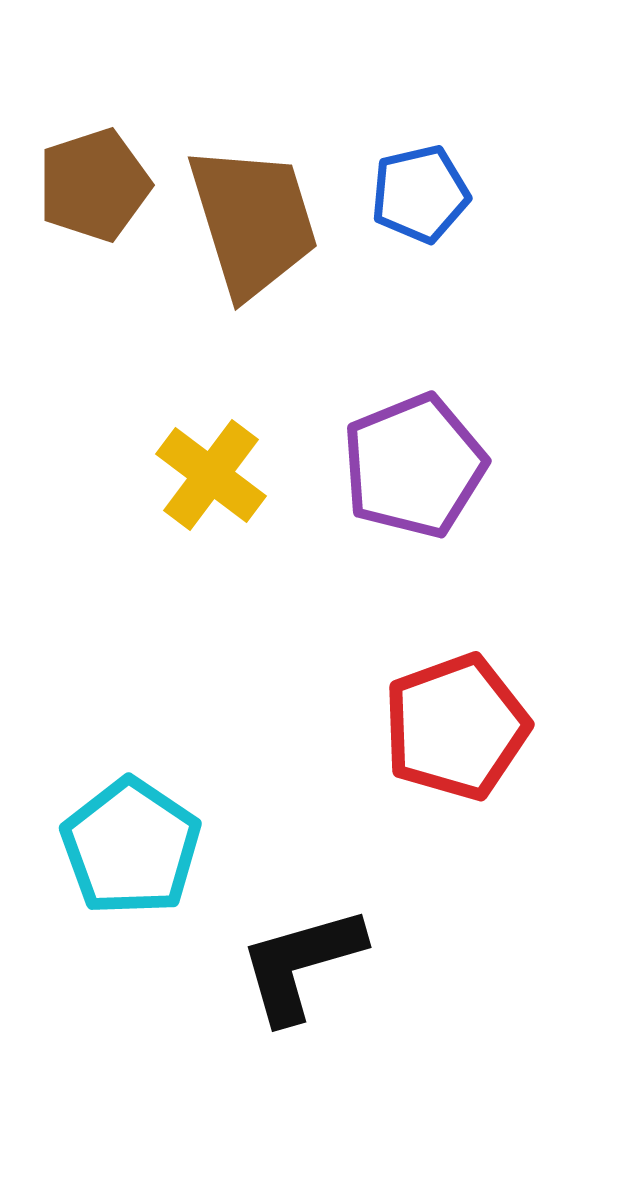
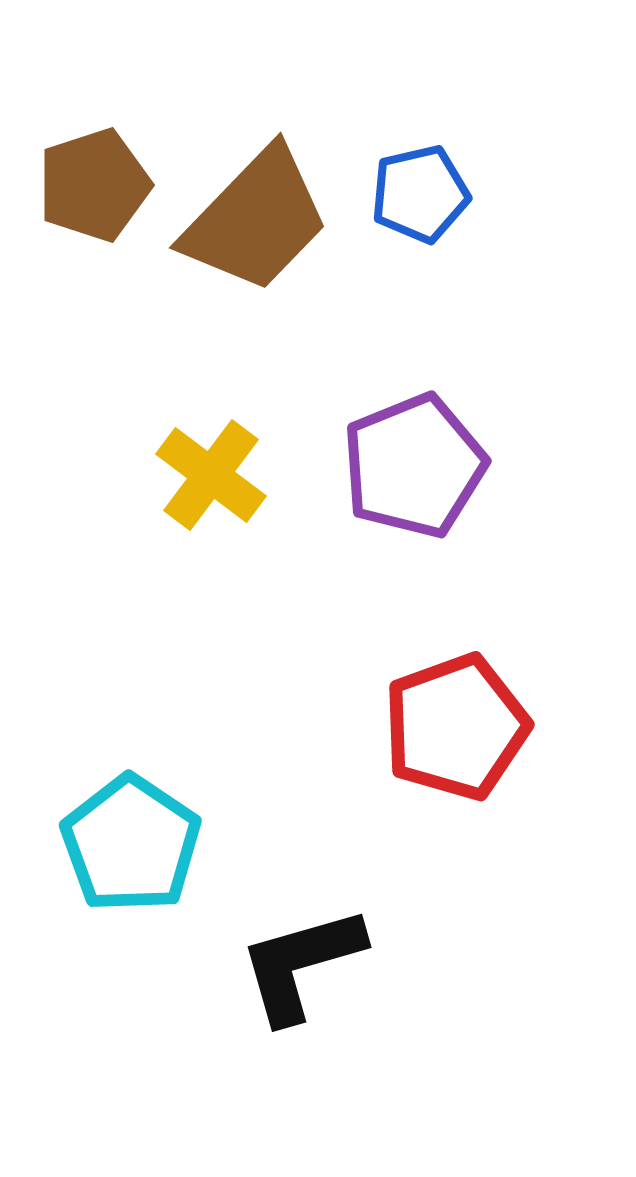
brown trapezoid: moved 3 px right, 1 px up; rotated 61 degrees clockwise
cyan pentagon: moved 3 px up
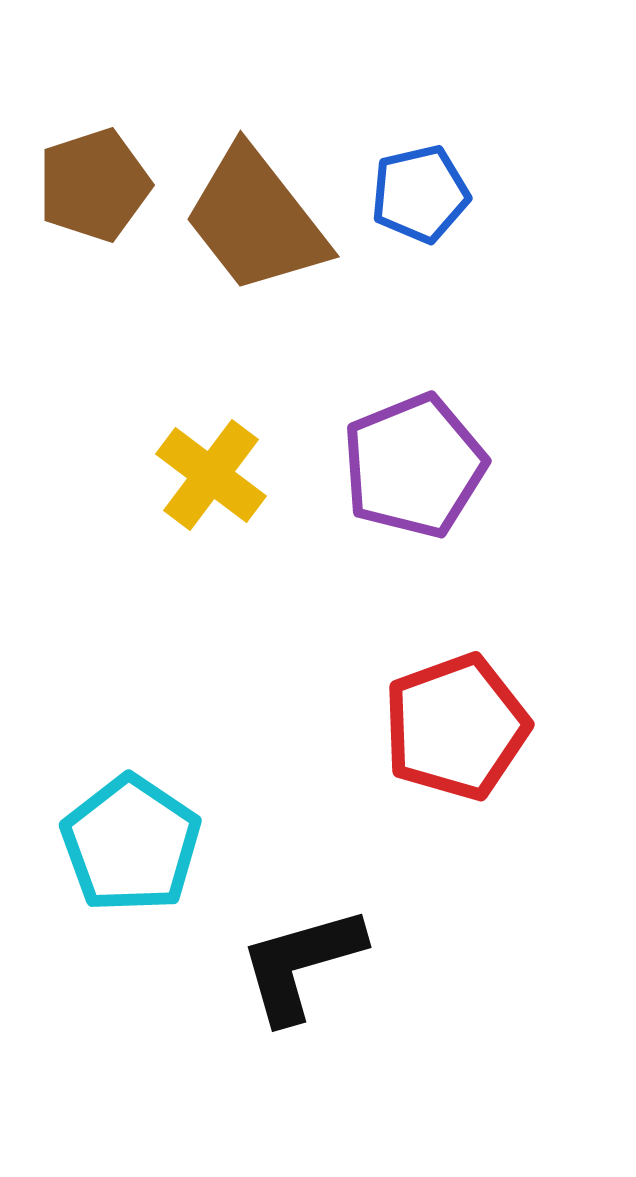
brown trapezoid: rotated 98 degrees clockwise
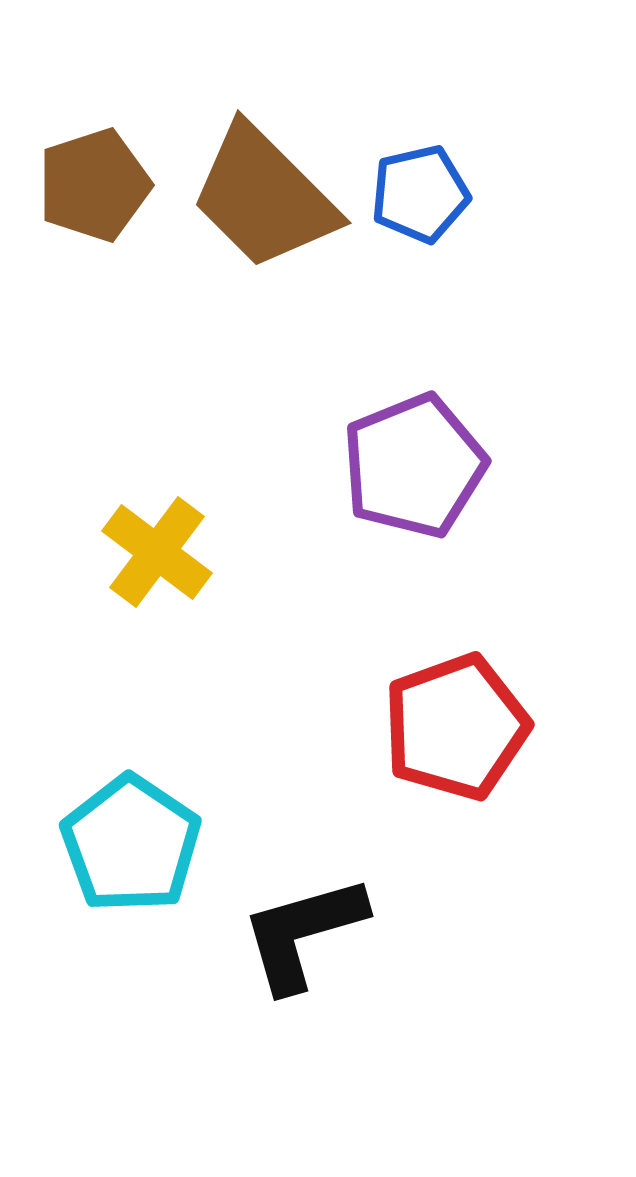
brown trapezoid: moved 8 px right, 23 px up; rotated 7 degrees counterclockwise
yellow cross: moved 54 px left, 77 px down
black L-shape: moved 2 px right, 31 px up
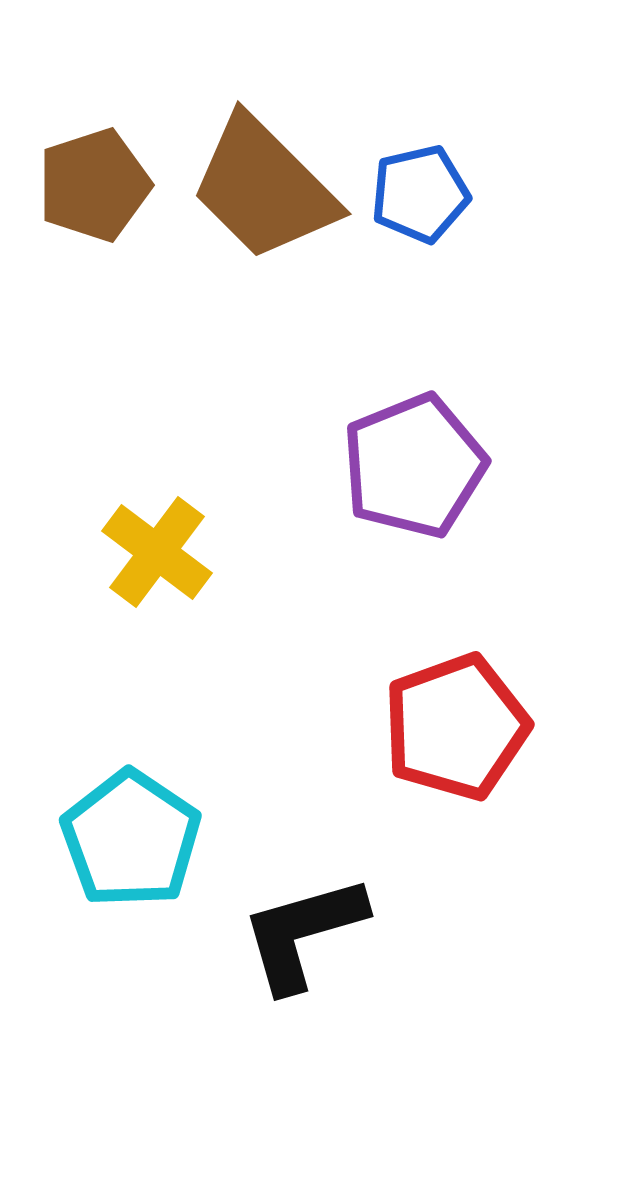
brown trapezoid: moved 9 px up
cyan pentagon: moved 5 px up
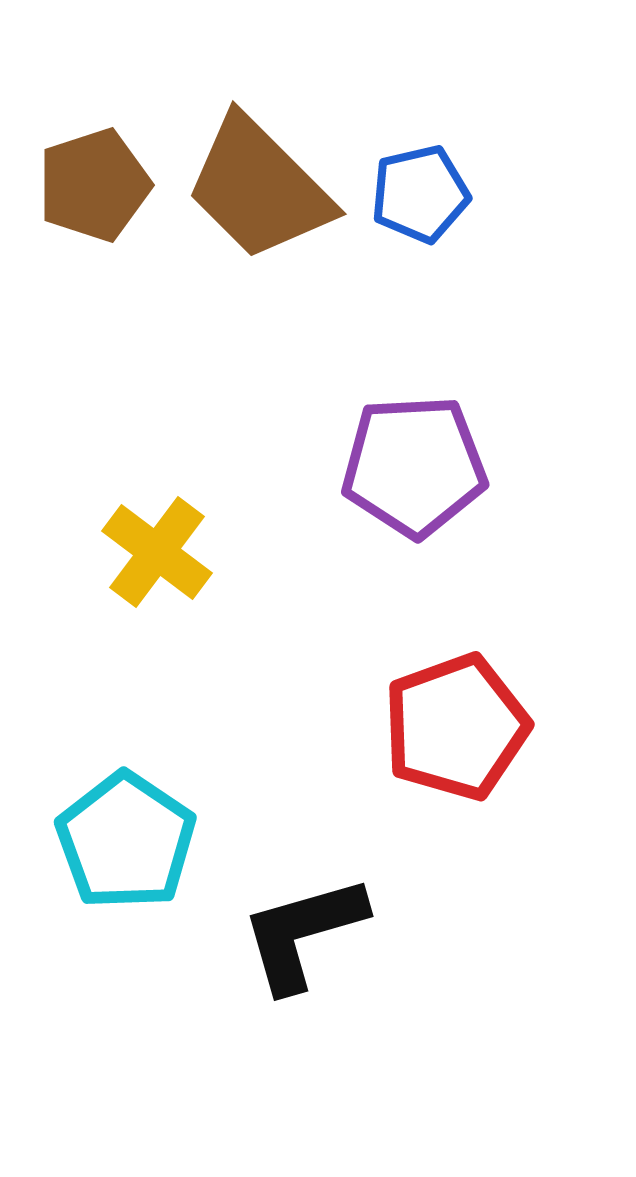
brown trapezoid: moved 5 px left
purple pentagon: rotated 19 degrees clockwise
cyan pentagon: moved 5 px left, 2 px down
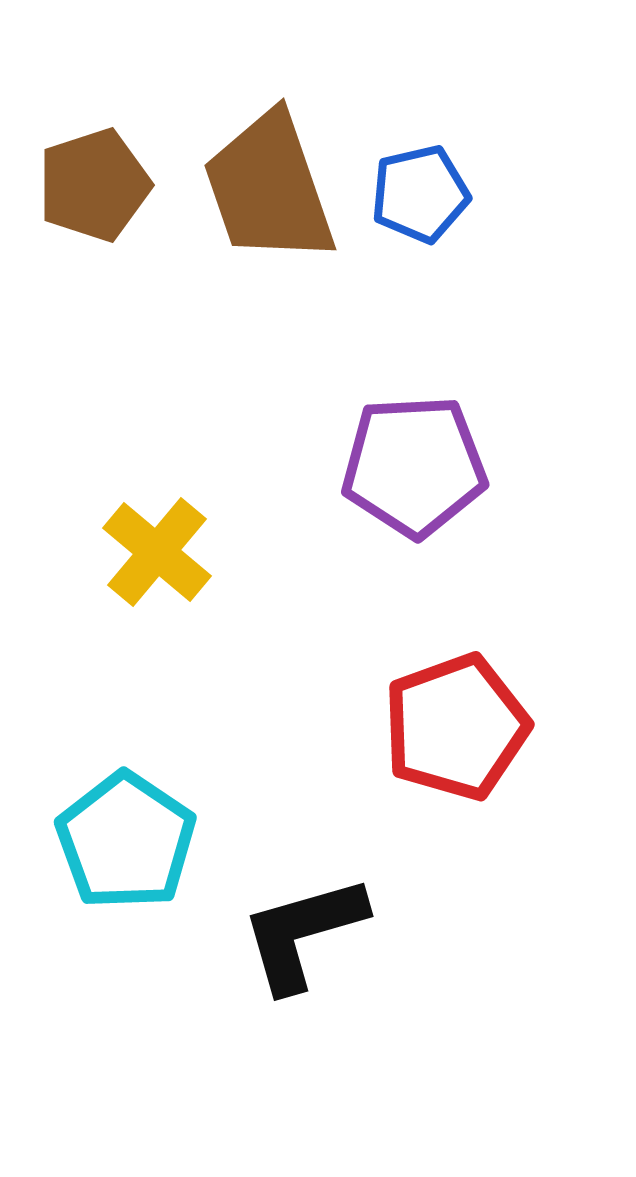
brown trapezoid: moved 10 px right; rotated 26 degrees clockwise
yellow cross: rotated 3 degrees clockwise
